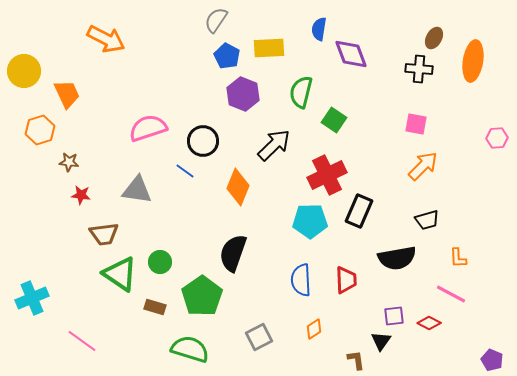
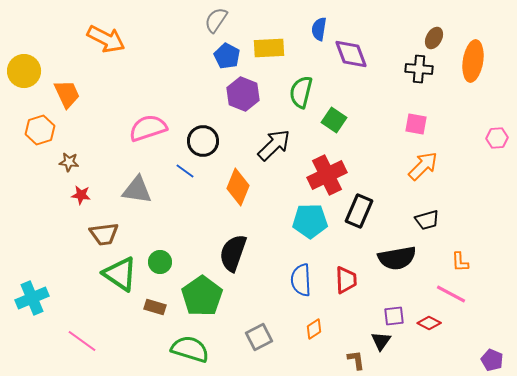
orange L-shape at (458, 258): moved 2 px right, 4 px down
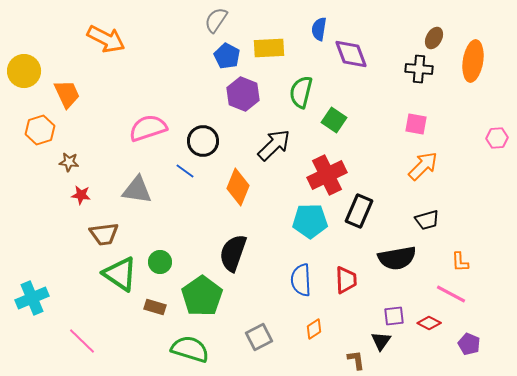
pink line at (82, 341): rotated 8 degrees clockwise
purple pentagon at (492, 360): moved 23 px left, 16 px up
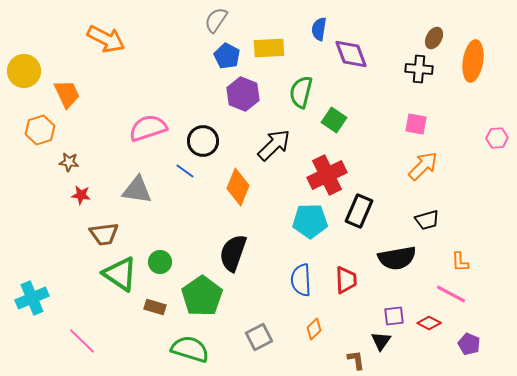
orange diamond at (314, 329): rotated 10 degrees counterclockwise
